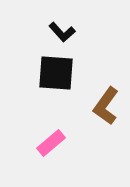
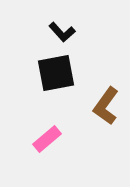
black square: rotated 15 degrees counterclockwise
pink rectangle: moved 4 px left, 4 px up
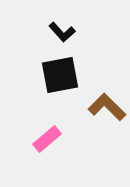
black square: moved 4 px right, 2 px down
brown L-shape: moved 1 px right, 1 px down; rotated 99 degrees clockwise
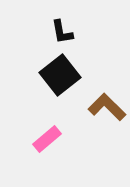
black L-shape: rotated 32 degrees clockwise
black square: rotated 27 degrees counterclockwise
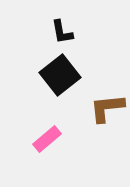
brown L-shape: moved 1 px down; rotated 51 degrees counterclockwise
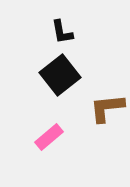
pink rectangle: moved 2 px right, 2 px up
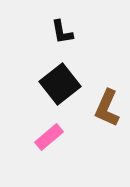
black square: moved 9 px down
brown L-shape: rotated 60 degrees counterclockwise
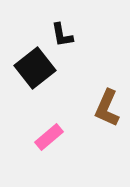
black L-shape: moved 3 px down
black square: moved 25 px left, 16 px up
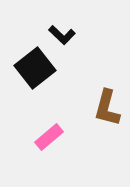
black L-shape: rotated 36 degrees counterclockwise
brown L-shape: rotated 9 degrees counterclockwise
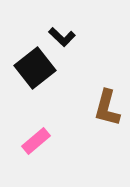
black L-shape: moved 2 px down
pink rectangle: moved 13 px left, 4 px down
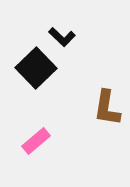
black square: moved 1 px right; rotated 6 degrees counterclockwise
brown L-shape: rotated 6 degrees counterclockwise
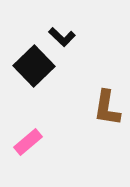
black square: moved 2 px left, 2 px up
pink rectangle: moved 8 px left, 1 px down
